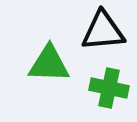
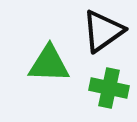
black triangle: rotated 30 degrees counterclockwise
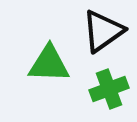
green cross: moved 1 px down; rotated 33 degrees counterclockwise
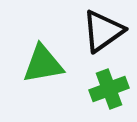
green triangle: moved 6 px left; rotated 12 degrees counterclockwise
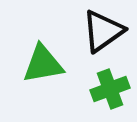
green cross: moved 1 px right
